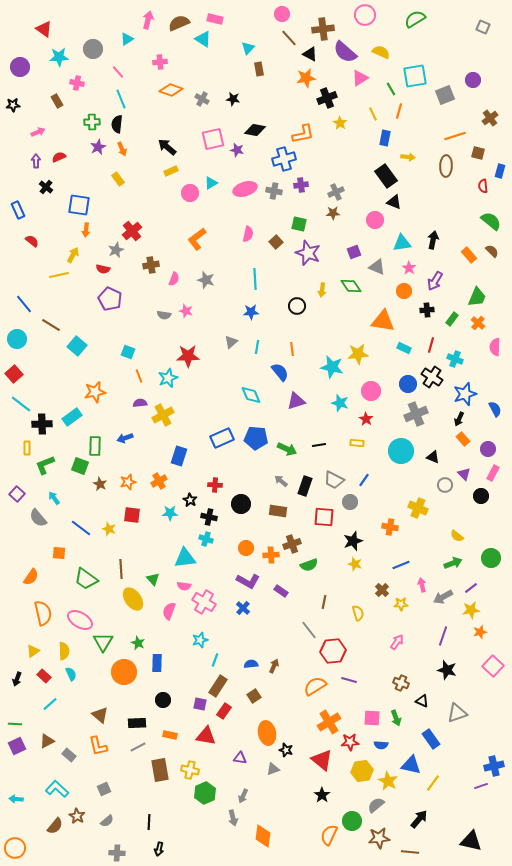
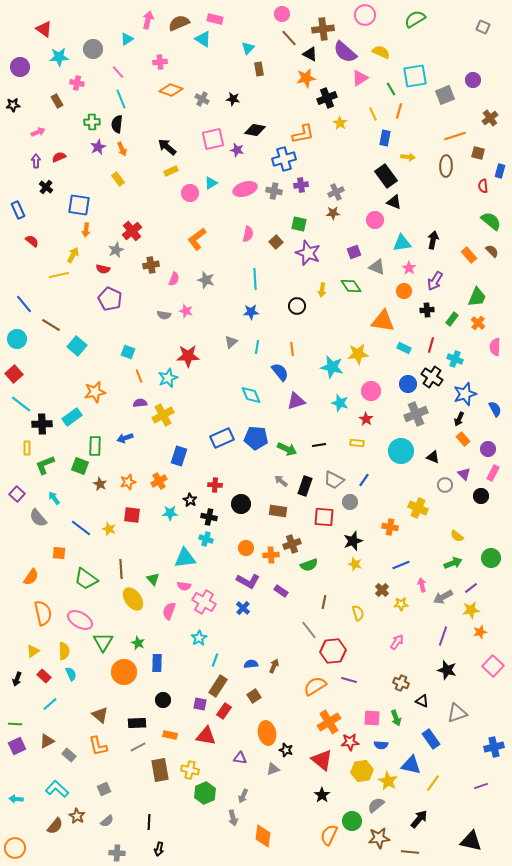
cyan star at (200, 640): moved 1 px left, 2 px up; rotated 14 degrees counterclockwise
blue cross at (494, 766): moved 19 px up
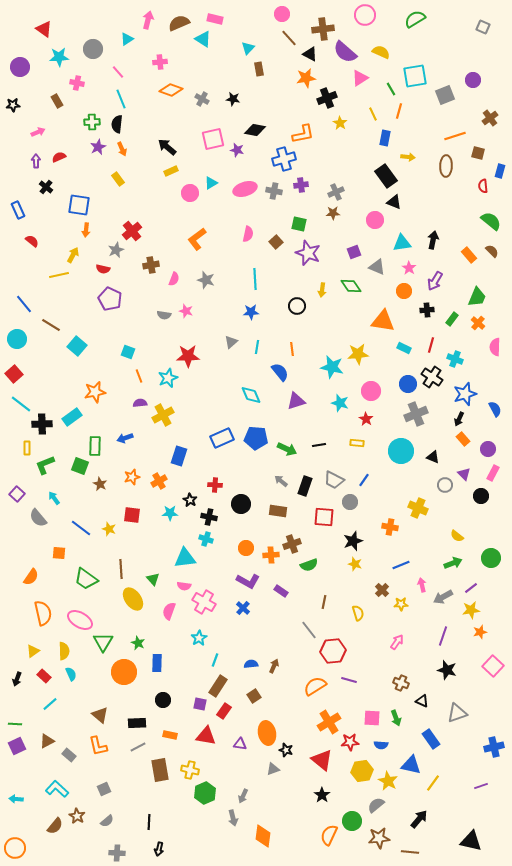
orange star at (128, 482): moved 4 px right, 5 px up
purple triangle at (240, 758): moved 14 px up
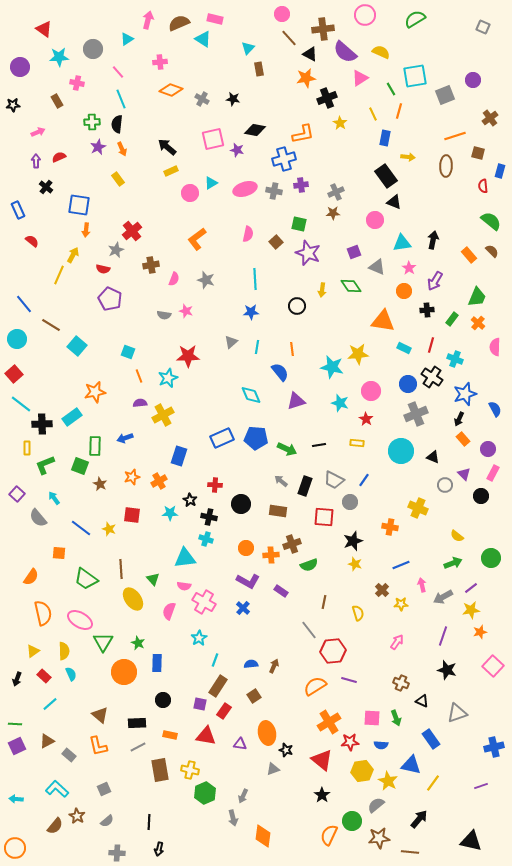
yellow line at (59, 275): rotated 54 degrees counterclockwise
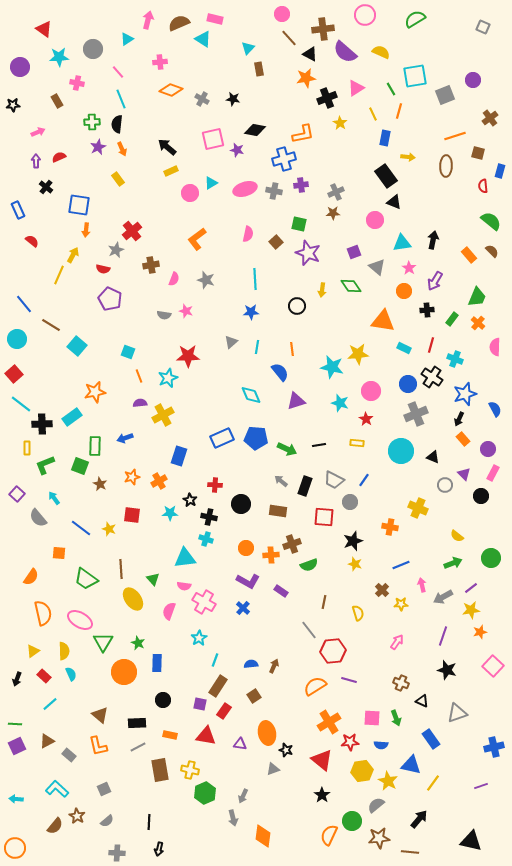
pink triangle at (360, 78): moved 4 px left, 10 px down
gray triangle at (377, 267): rotated 18 degrees clockwise
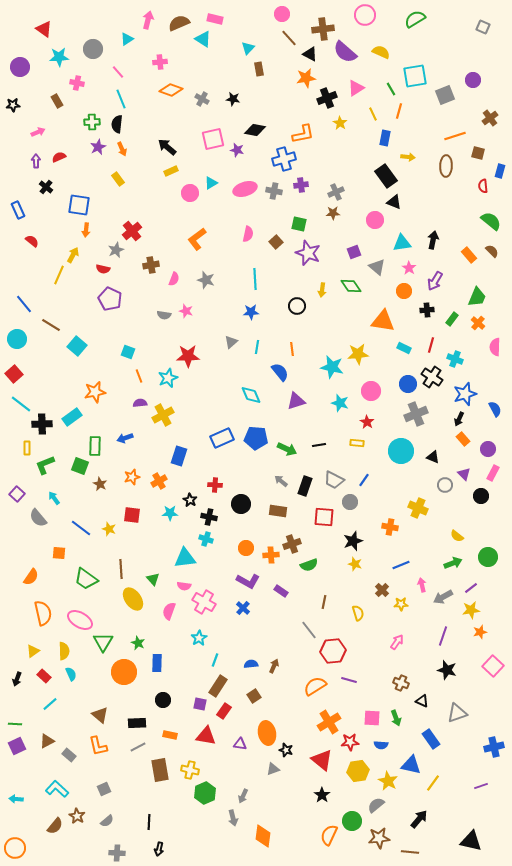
red star at (366, 419): moved 1 px right, 3 px down
green circle at (491, 558): moved 3 px left, 1 px up
yellow hexagon at (362, 771): moved 4 px left
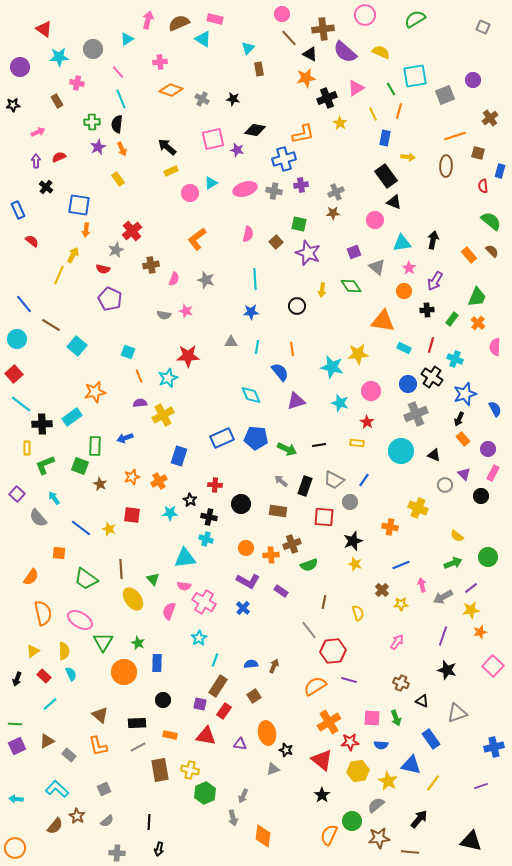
gray triangle at (231, 342): rotated 40 degrees clockwise
black triangle at (433, 457): moved 1 px right, 2 px up
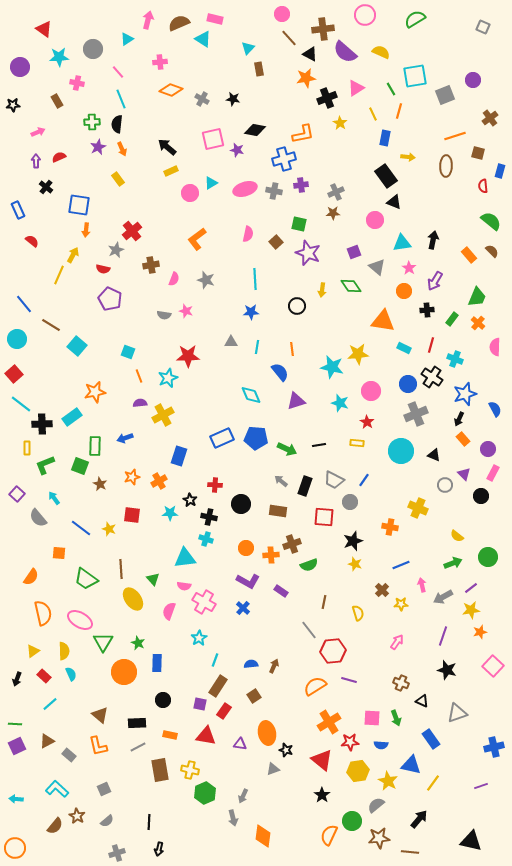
gray cross at (117, 853): rotated 21 degrees counterclockwise
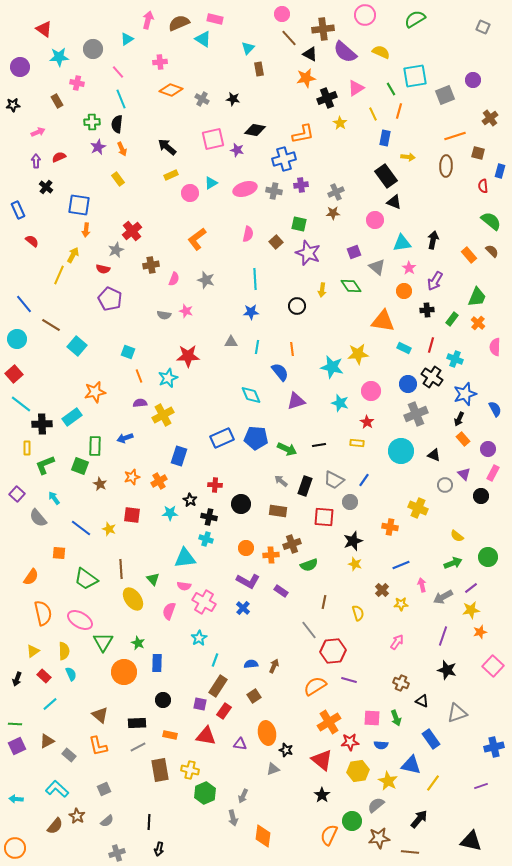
yellow rectangle at (171, 171): moved 4 px down
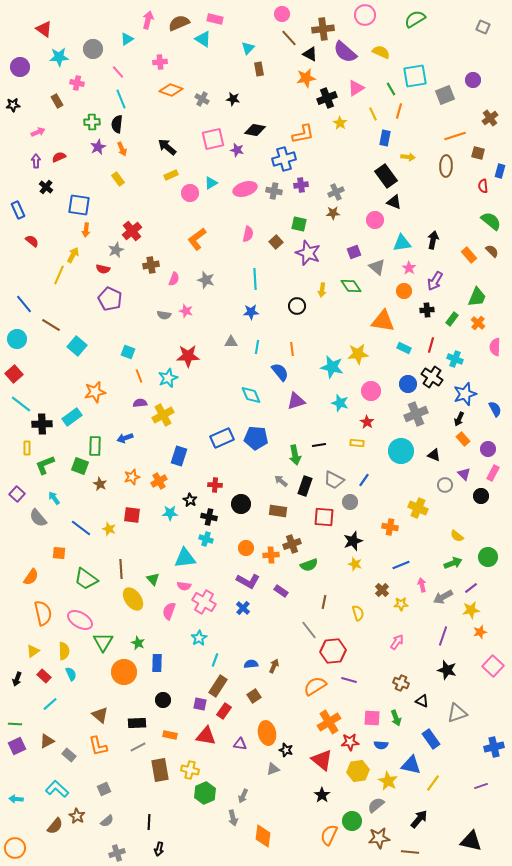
green arrow at (287, 449): moved 8 px right, 6 px down; rotated 54 degrees clockwise
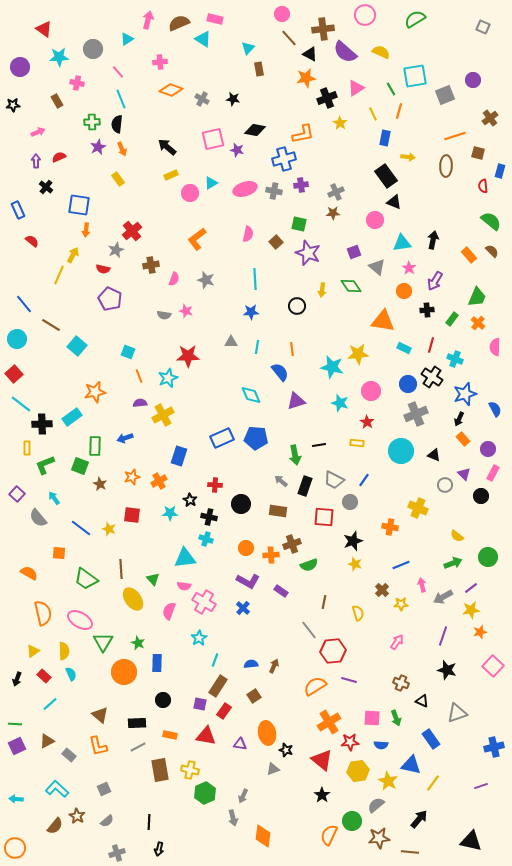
orange semicircle at (31, 577): moved 2 px left, 4 px up; rotated 96 degrees counterclockwise
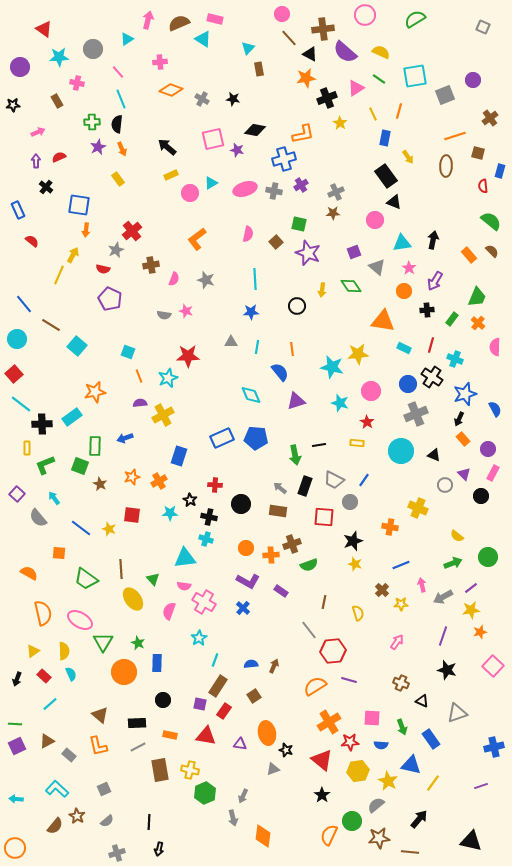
green line at (391, 89): moved 12 px left, 10 px up; rotated 24 degrees counterclockwise
yellow arrow at (408, 157): rotated 48 degrees clockwise
purple cross at (301, 185): rotated 24 degrees counterclockwise
gray arrow at (281, 481): moved 1 px left, 7 px down
green arrow at (396, 718): moved 6 px right, 9 px down
